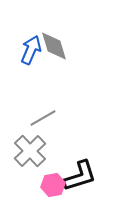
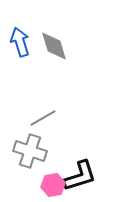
blue arrow: moved 11 px left, 8 px up; rotated 40 degrees counterclockwise
gray cross: rotated 28 degrees counterclockwise
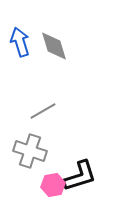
gray line: moved 7 px up
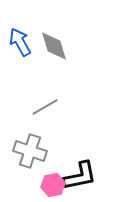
blue arrow: rotated 12 degrees counterclockwise
gray line: moved 2 px right, 4 px up
black L-shape: rotated 6 degrees clockwise
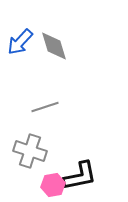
blue arrow: rotated 108 degrees counterclockwise
gray line: rotated 12 degrees clockwise
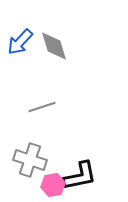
gray line: moved 3 px left
gray cross: moved 9 px down
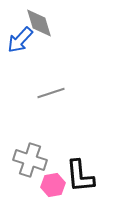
blue arrow: moved 2 px up
gray diamond: moved 15 px left, 23 px up
gray line: moved 9 px right, 14 px up
black L-shape: rotated 96 degrees clockwise
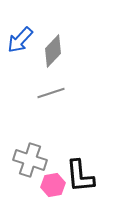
gray diamond: moved 14 px right, 28 px down; rotated 60 degrees clockwise
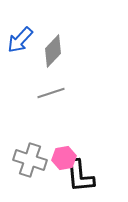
pink hexagon: moved 11 px right, 27 px up
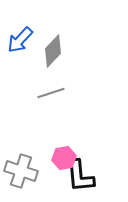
gray cross: moved 9 px left, 11 px down
